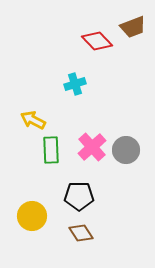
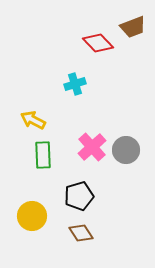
red diamond: moved 1 px right, 2 px down
green rectangle: moved 8 px left, 5 px down
black pentagon: rotated 16 degrees counterclockwise
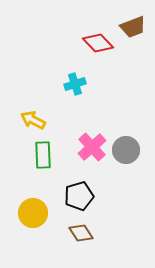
yellow circle: moved 1 px right, 3 px up
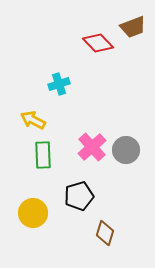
cyan cross: moved 16 px left
brown diamond: moved 24 px right; rotated 50 degrees clockwise
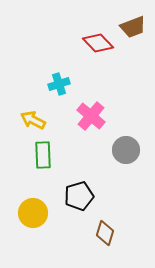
pink cross: moved 1 px left, 31 px up; rotated 8 degrees counterclockwise
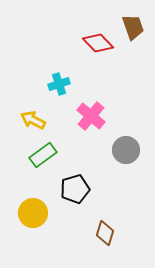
brown trapezoid: rotated 88 degrees counterclockwise
green rectangle: rotated 56 degrees clockwise
black pentagon: moved 4 px left, 7 px up
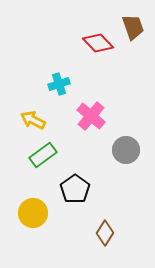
black pentagon: rotated 20 degrees counterclockwise
brown diamond: rotated 15 degrees clockwise
